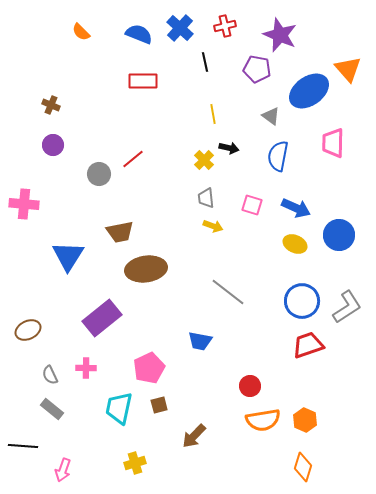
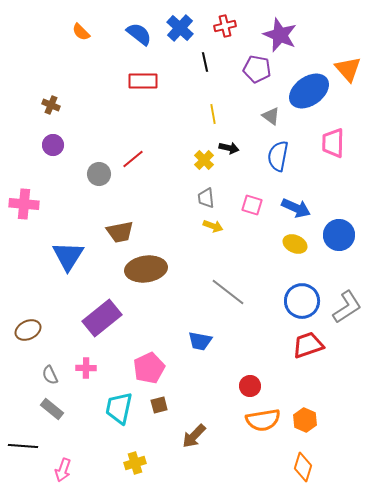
blue semicircle at (139, 34): rotated 16 degrees clockwise
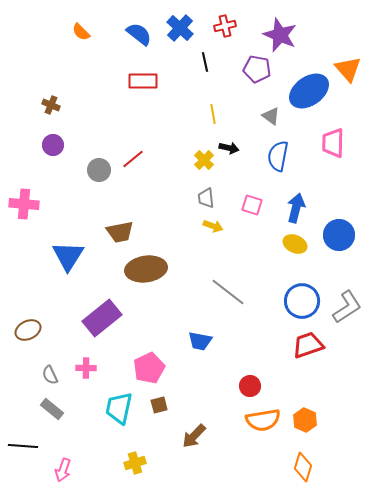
gray circle at (99, 174): moved 4 px up
blue arrow at (296, 208): rotated 100 degrees counterclockwise
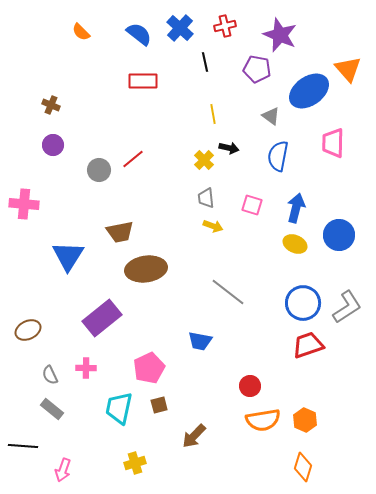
blue circle at (302, 301): moved 1 px right, 2 px down
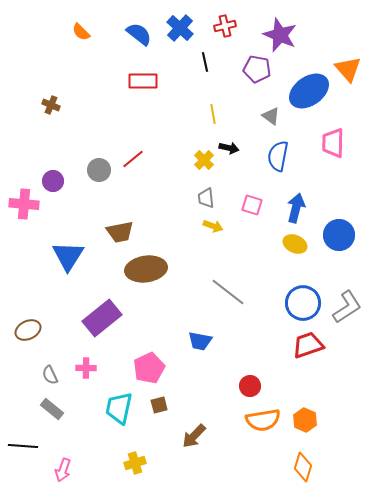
purple circle at (53, 145): moved 36 px down
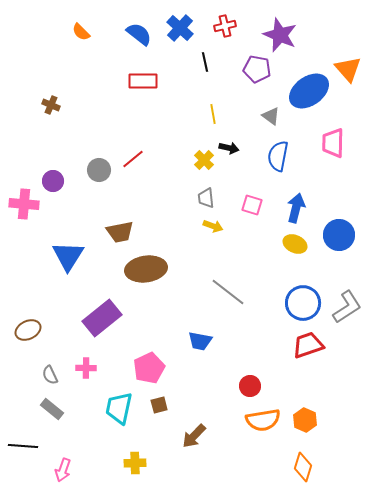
yellow cross at (135, 463): rotated 15 degrees clockwise
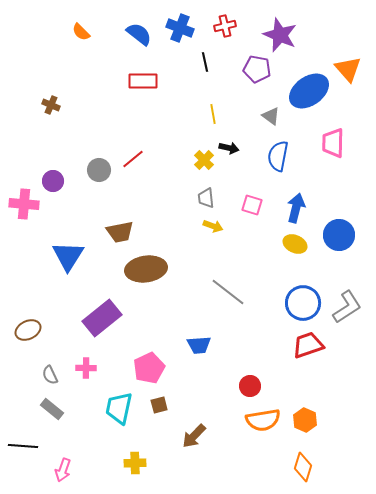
blue cross at (180, 28): rotated 20 degrees counterclockwise
blue trapezoid at (200, 341): moved 1 px left, 4 px down; rotated 15 degrees counterclockwise
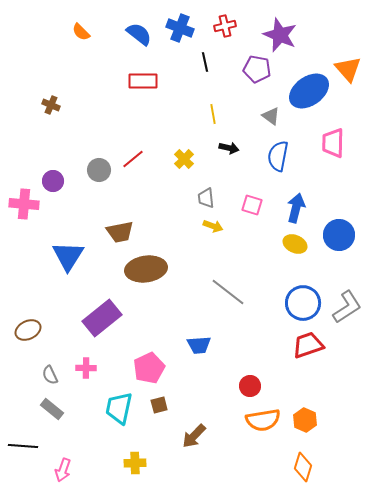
yellow cross at (204, 160): moved 20 px left, 1 px up
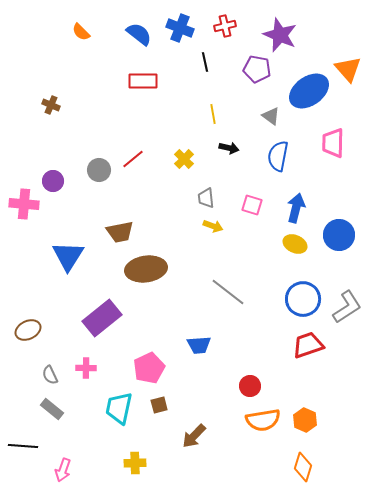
blue circle at (303, 303): moved 4 px up
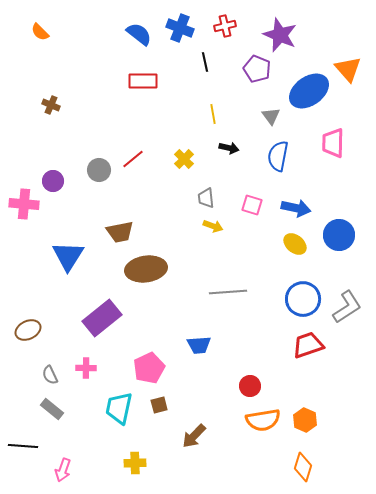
orange semicircle at (81, 32): moved 41 px left
purple pentagon at (257, 69): rotated 12 degrees clockwise
gray triangle at (271, 116): rotated 18 degrees clockwise
blue arrow at (296, 208): rotated 88 degrees clockwise
yellow ellipse at (295, 244): rotated 15 degrees clockwise
gray line at (228, 292): rotated 42 degrees counterclockwise
